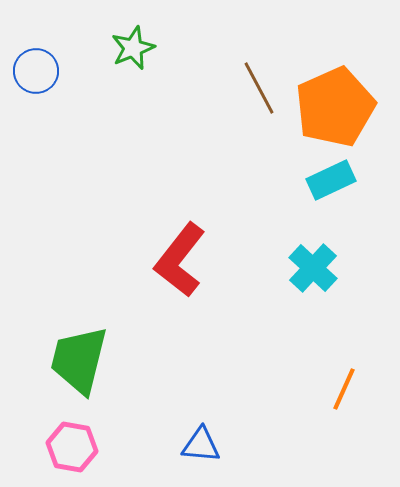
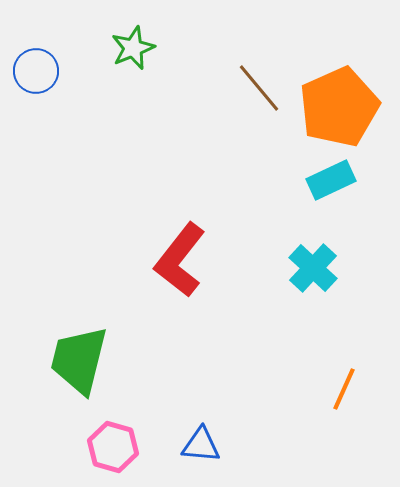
brown line: rotated 12 degrees counterclockwise
orange pentagon: moved 4 px right
pink hexagon: moved 41 px right; rotated 6 degrees clockwise
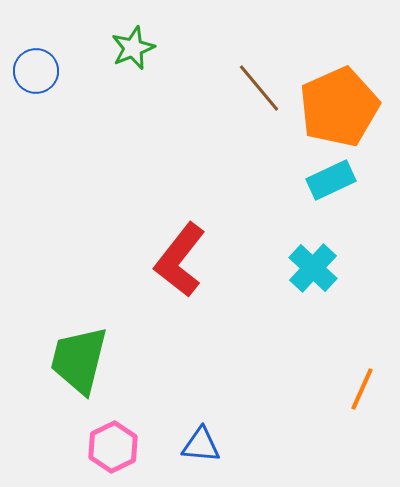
orange line: moved 18 px right
pink hexagon: rotated 18 degrees clockwise
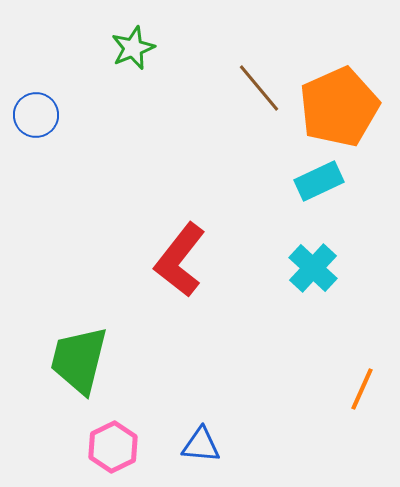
blue circle: moved 44 px down
cyan rectangle: moved 12 px left, 1 px down
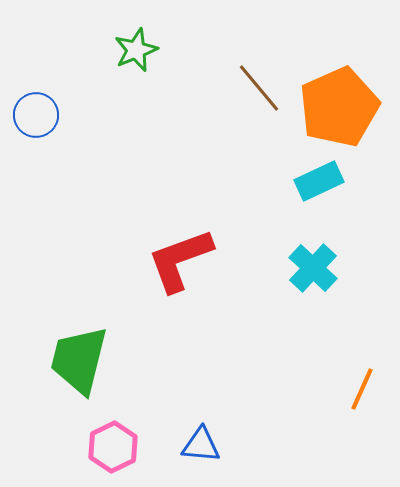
green star: moved 3 px right, 2 px down
red L-shape: rotated 32 degrees clockwise
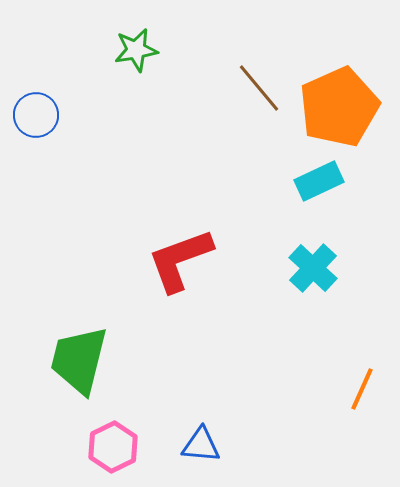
green star: rotated 12 degrees clockwise
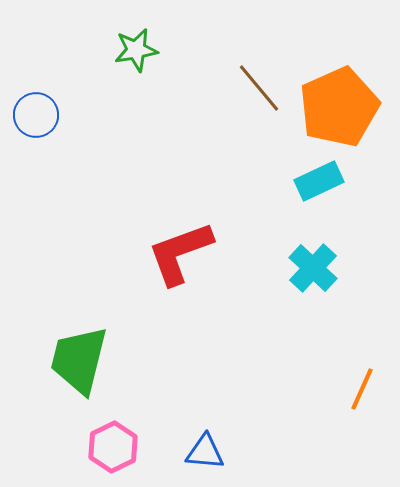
red L-shape: moved 7 px up
blue triangle: moved 4 px right, 7 px down
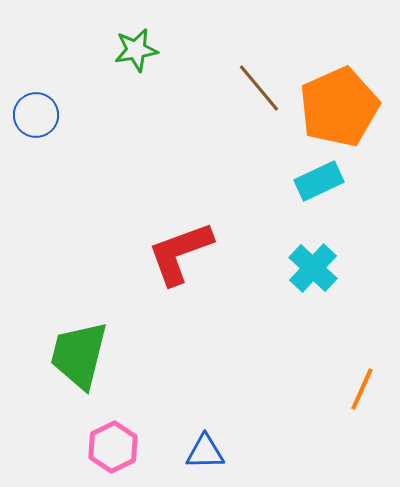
green trapezoid: moved 5 px up
blue triangle: rotated 6 degrees counterclockwise
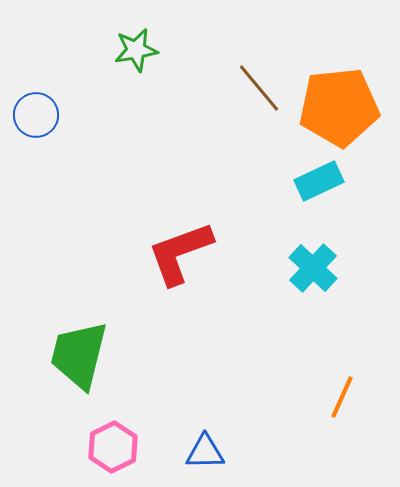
orange pentagon: rotated 18 degrees clockwise
orange line: moved 20 px left, 8 px down
